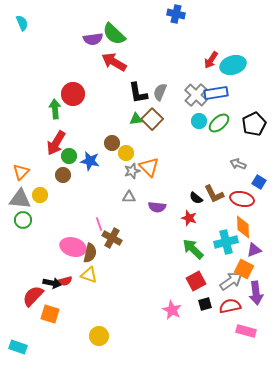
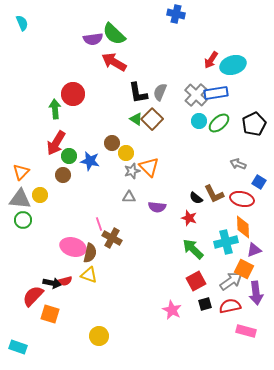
green triangle at (136, 119): rotated 40 degrees clockwise
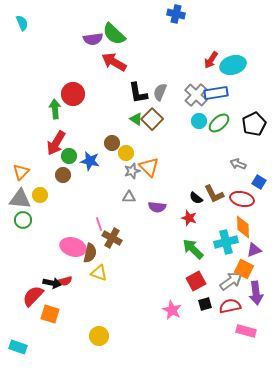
yellow triangle at (89, 275): moved 10 px right, 2 px up
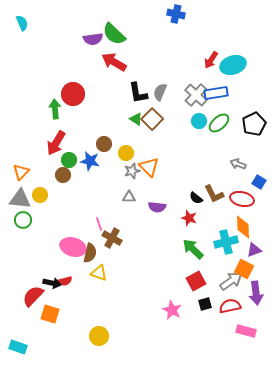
brown circle at (112, 143): moved 8 px left, 1 px down
green circle at (69, 156): moved 4 px down
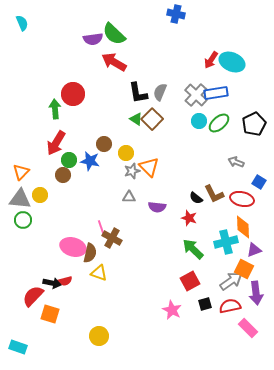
cyan ellipse at (233, 65): moved 1 px left, 3 px up; rotated 40 degrees clockwise
gray arrow at (238, 164): moved 2 px left, 2 px up
pink line at (99, 224): moved 2 px right, 3 px down
red square at (196, 281): moved 6 px left
pink rectangle at (246, 331): moved 2 px right, 3 px up; rotated 30 degrees clockwise
